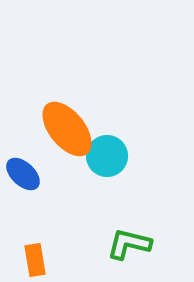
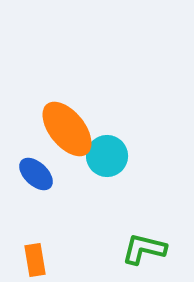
blue ellipse: moved 13 px right
green L-shape: moved 15 px right, 5 px down
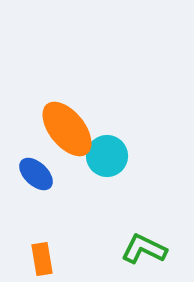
green L-shape: rotated 12 degrees clockwise
orange rectangle: moved 7 px right, 1 px up
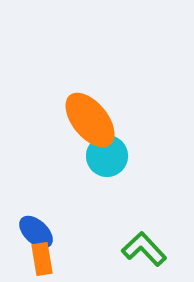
orange ellipse: moved 23 px right, 9 px up
blue ellipse: moved 58 px down
green L-shape: rotated 21 degrees clockwise
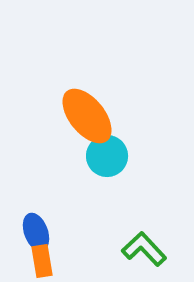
orange ellipse: moved 3 px left, 4 px up
blue ellipse: rotated 27 degrees clockwise
orange rectangle: moved 2 px down
